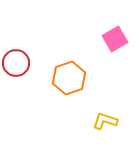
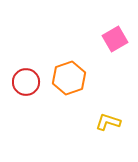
red circle: moved 10 px right, 19 px down
yellow L-shape: moved 3 px right, 1 px down
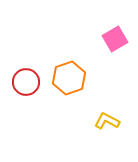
yellow L-shape: moved 1 px left, 1 px up; rotated 10 degrees clockwise
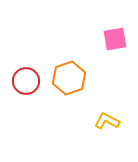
pink square: rotated 20 degrees clockwise
red circle: moved 1 px up
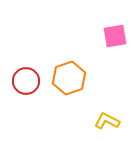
pink square: moved 3 px up
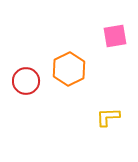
orange hexagon: moved 9 px up; rotated 8 degrees counterclockwise
yellow L-shape: moved 1 px right, 4 px up; rotated 30 degrees counterclockwise
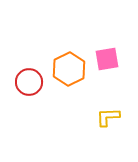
pink square: moved 8 px left, 23 px down
red circle: moved 3 px right, 1 px down
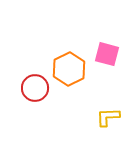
pink square: moved 5 px up; rotated 25 degrees clockwise
red circle: moved 6 px right, 6 px down
